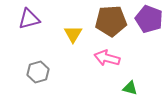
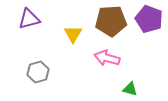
green triangle: moved 1 px down
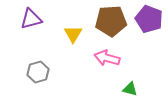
purple triangle: moved 2 px right
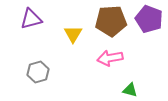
pink arrow: moved 3 px right; rotated 25 degrees counterclockwise
green triangle: moved 1 px down
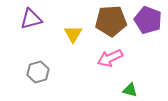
purple pentagon: moved 1 px left, 1 px down
pink arrow: rotated 15 degrees counterclockwise
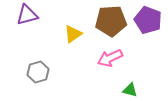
purple triangle: moved 4 px left, 4 px up
yellow triangle: rotated 24 degrees clockwise
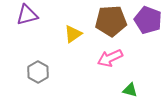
gray hexagon: rotated 15 degrees counterclockwise
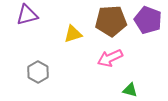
yellow triangle: rotated 18 degrees clockwise
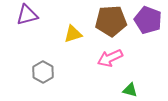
gray hexagon: moved 5 px right
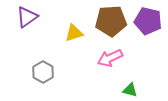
purple triangle: moved 2 px down; rotated 20 degrees counterclockwise
purple pentagon: moved 1 px down; rotated 8 degrees counterclockwise
yellow triangle: moved 1 px right, 1 px up
